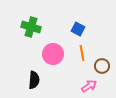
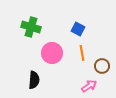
pink circle: moved 1 px left, 1 px up
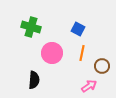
orange line: rotated 21 degrees clockwise
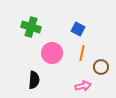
brown circle: moved 1 px left, 1 px down
pink arrow: moved 6 px left; rotated 21 degrees clockwise
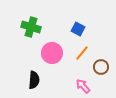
orange line: rotated 28 degrees clockwise
pink arrow: rotated 119 degrees counterclockwise
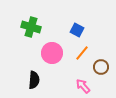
blue square: moved 1 px left, 1 px down
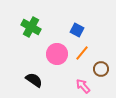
green cross: rotated 12 degrees clockwise
pink circle: moved 5 px right, 1 px down
brown circle: moved 2 px down
black semicircle: rotated 60 degrees counterclockwise
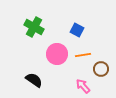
green cross: moved 3 px right
orange line: moved 1 px right, 2 px down; rotated 42 degrees clockwise
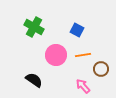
pink circle: moved 1 px left, 1 px down
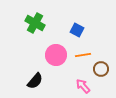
green cross: moved 1 px right, 4 px up
black semicircle: moved 1 px right, 1 px down; rotated 96 degrees clockwise
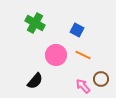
orange line: rotated 35 degrees clockwise
brown circle: moved 10 px down
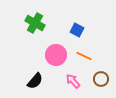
orange line: moved 1 px right, 1 px down
pink arrow: moved 10 px left, 5 px up
